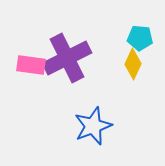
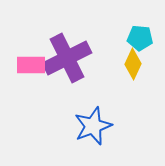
pink rectangle: rotated 8 degrees counterclockwise
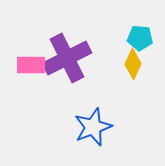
blue star: moved 1 px down
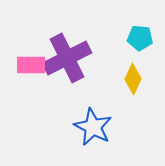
yellow diamond: moved 15 px down
blue star: rotated 24 degrees counterclockwise
